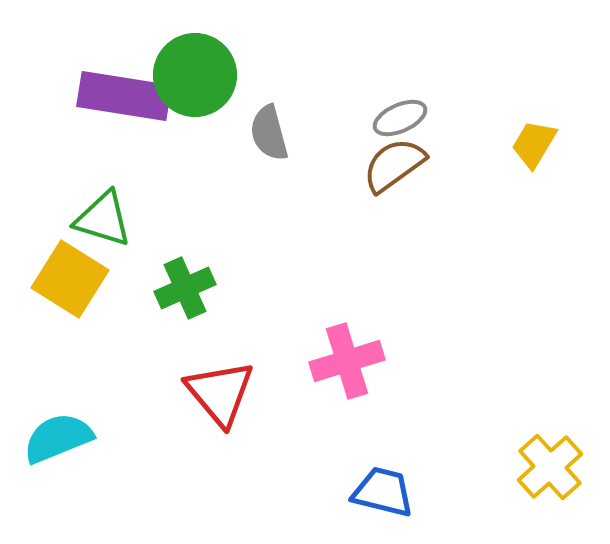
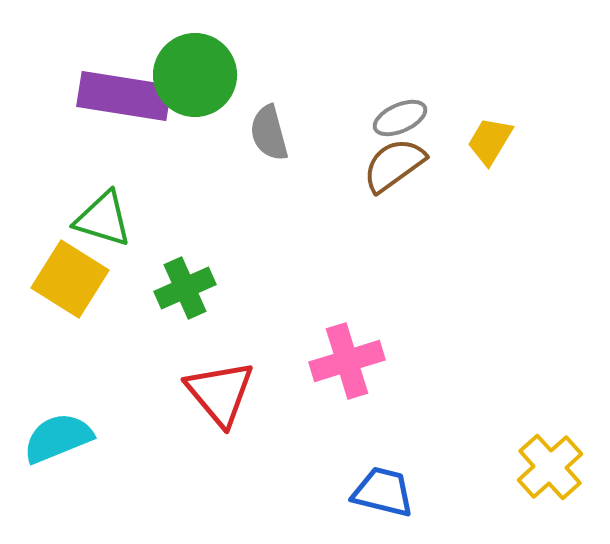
yellow trapezoid: moved 44 px left, 3 px up
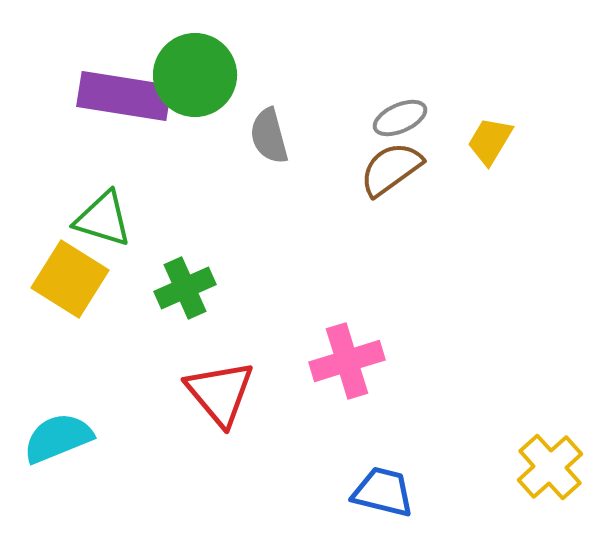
gray semicircle: moved 3 px down
brown semicircle: moved 3 px left, 4 px down
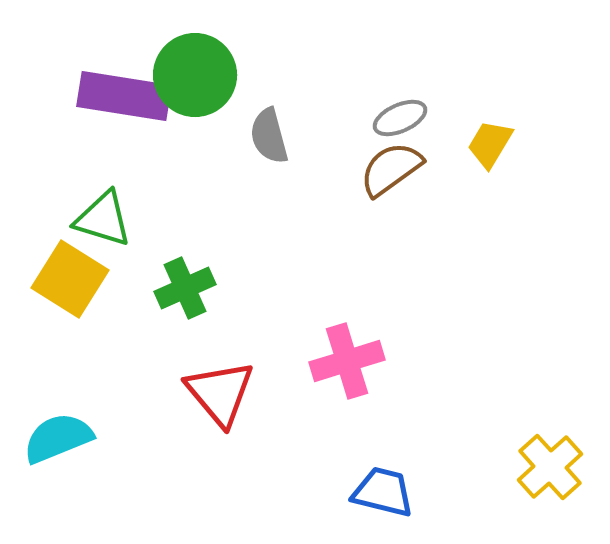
yellow trapezoid: moved 3 px down
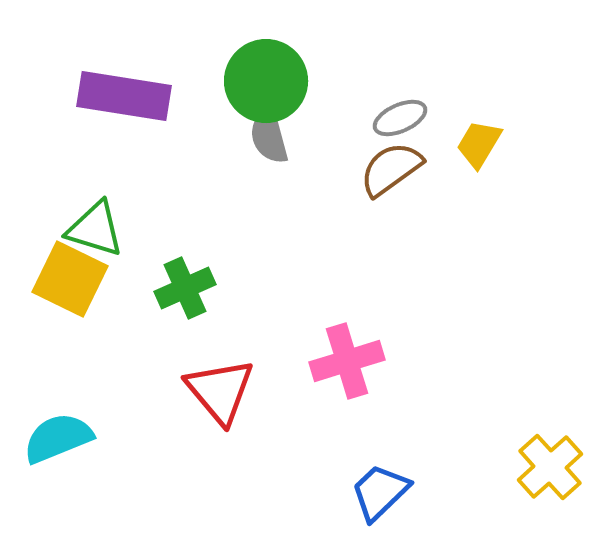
green circle: moved 71 px right, 6 px down
yellow trapezoid: moved 11 px left
green triangle: moved 8 px left, 10 px down
yellow square: rotated 6 degrees counterclockwise
red triangle: moved 2 px up
blue trapezoid: moved 3 px left; rotated 58 degrees counterclockwise
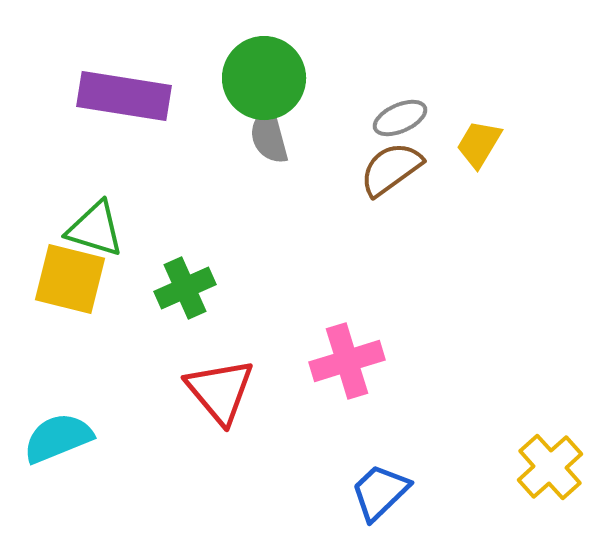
green circle: moved 2 px left, 3 px up
yellow square: rotated 12 degrees counterclockwise
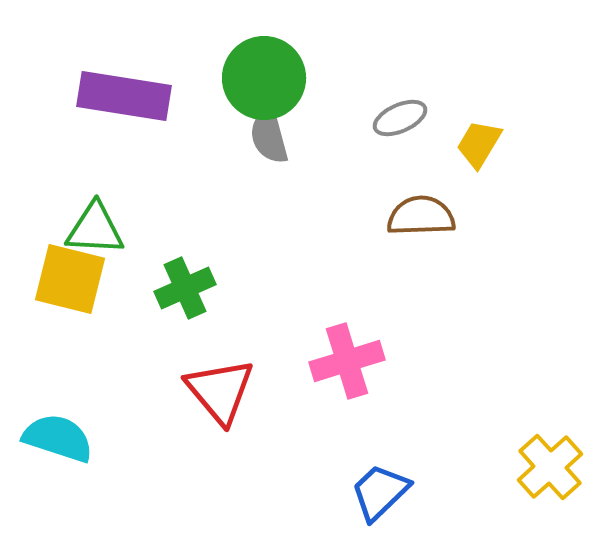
brown semicircle: moved 30 px right, 47 px down; rotated 34 degrees clockwise
green triangle: rotated 14 degrees counterclockwise
cyan semicircle: rotated 40 degrees clockwise
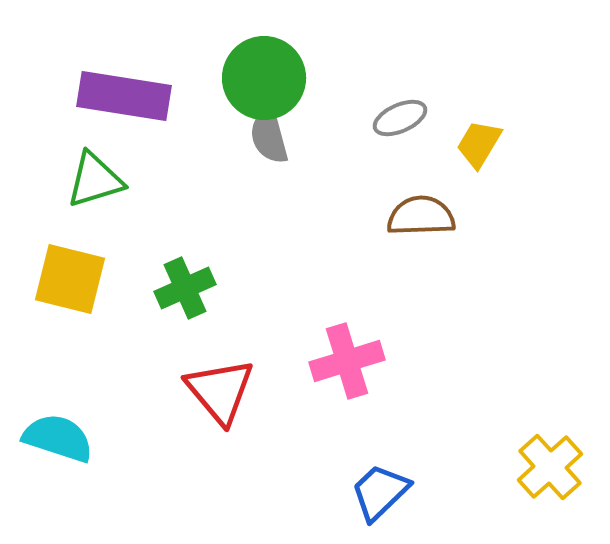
green triangle: moved 49 px up; rotated 20 degrees counterclockwise
